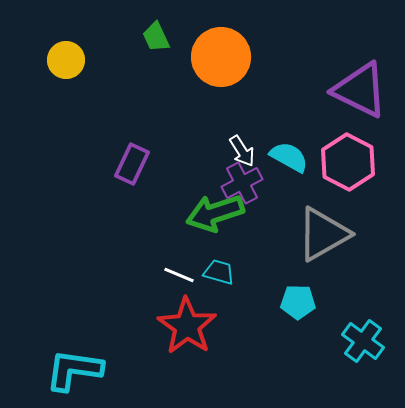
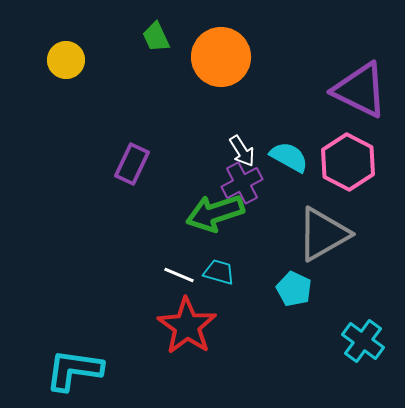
cyan pentagon: moved 4 px left, 13 px up; rotated 24 degrees clockwise
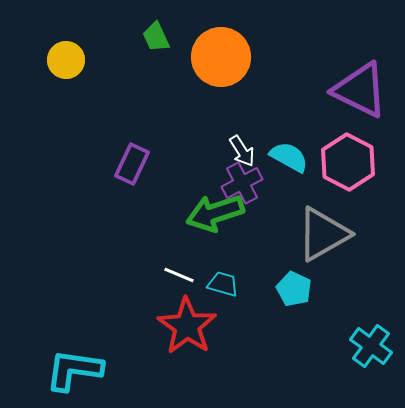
cyan trapezoid: moved 4 px right, 12 px down
cyan cross: moved 8 px right, 5 px down
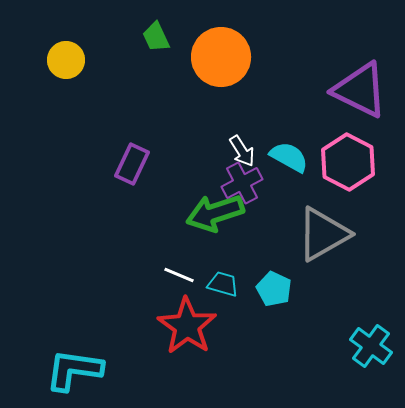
cyan pentagon: moved 20 px left
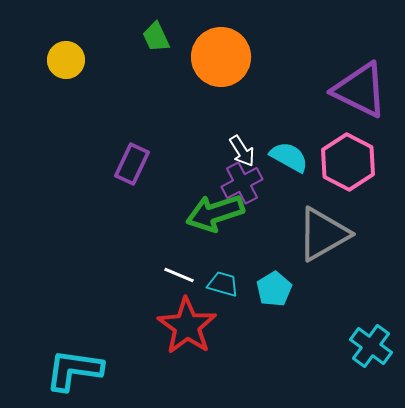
cyan pentagon: rotated 16 degrees clockwise
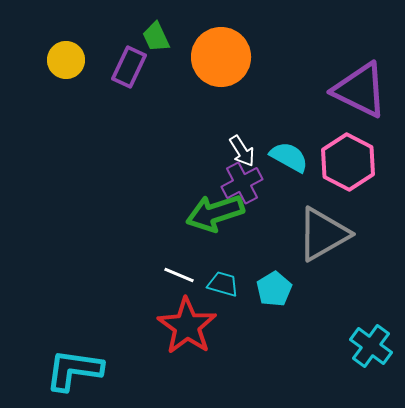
purple rectangle: moved 3 px left, 97 px up
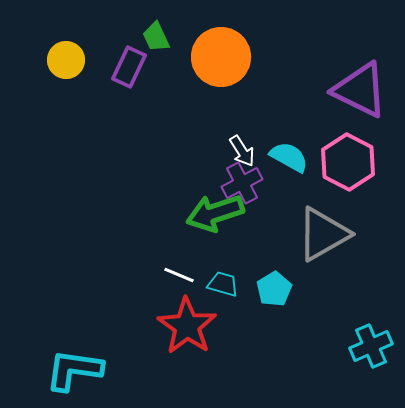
cyan cross: rotated 30 degrees clockwise
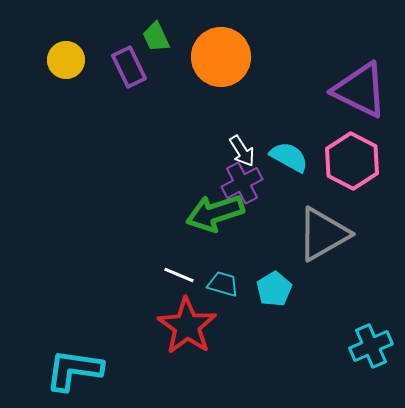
purple rectangle: rotated 51 degrees counterclockwise
pink hexagon: moved 4 px right, 1 px up
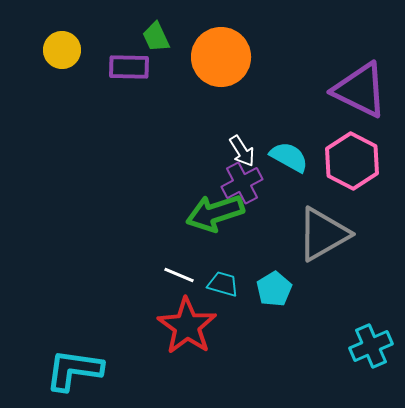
yellow circle: moved 4 px left, 10 px up
purple rectangle: rotated 63 degrees counterclockwise
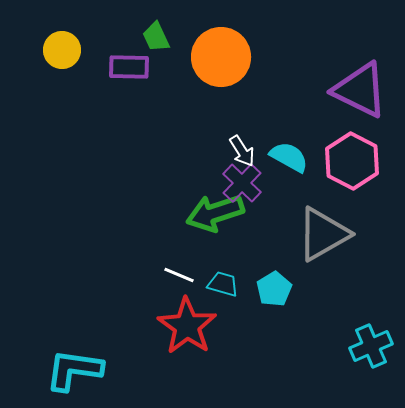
purple cross: rotated 18 degrees counterclockwise
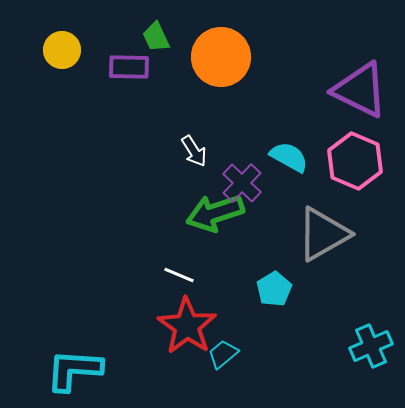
white arrow: moved 48 px left
pink hexagon: moved 3 px right; rotated 4 degrees counterclockwise
cyan trapezoid: moved 70 px down; rotated 56 degrees counterclockwise
cyan L-shape: rotated 4 degrees counterclockwise
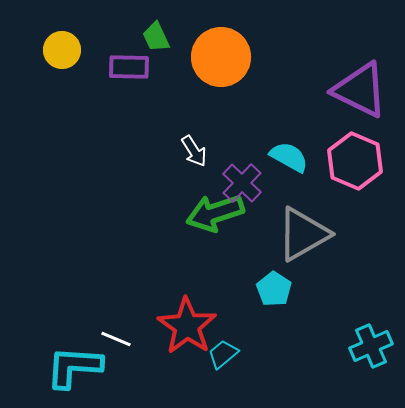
gray triangle: moved 20 px left
white line: moved 63 px left, 64 px down
cyan pentagon: rotated 8 degrees counterclockwise
cyan L-shape: moved 3 px up
